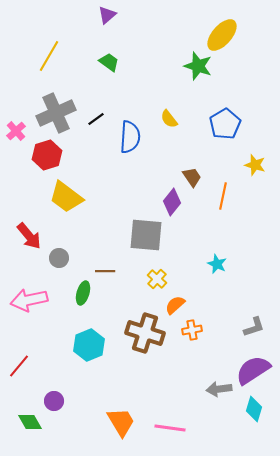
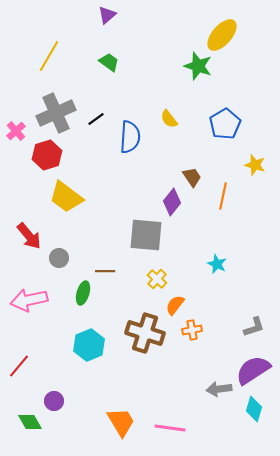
orange semicircle: rotated 10 degrees counterclockwise
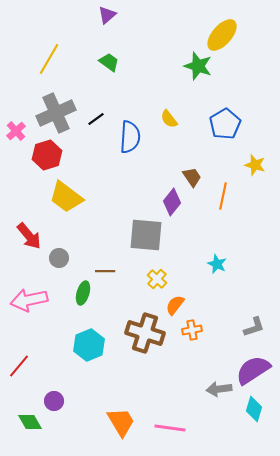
yellow line: moved 3 px down
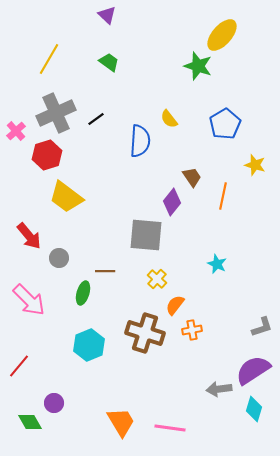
purple triangle: rotated 36 degrees counterclockwise
blue semicircle: moved 10 px right, 4 px down
pink arrow: rotated 123 degrees counterclockwise
gray L-shape: moved 8 px right
purple circle: moved 2 px down
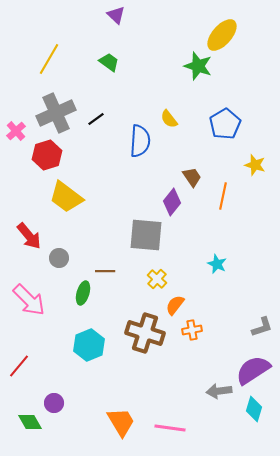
purple triangle: moved 9 px right
gray arrow: moved 2 px down
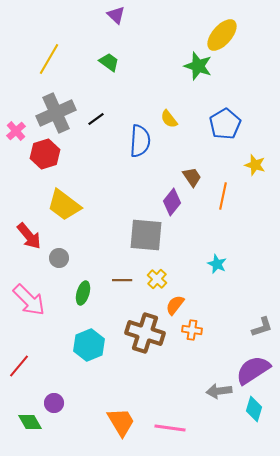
red hexagon: moved 2 px left, 1 px up
yellow trapezoid: moved 2 px left, 8 px down
brown line: moved 17 px right, 9 px down
orange cross: rotated 18 degrees clockwise
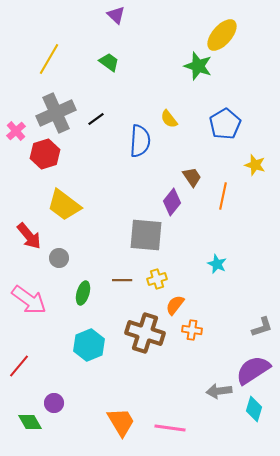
yellow cross: rotated 30 degrees clockwise
pink arrow: rotated 9 degrees counterclockwise
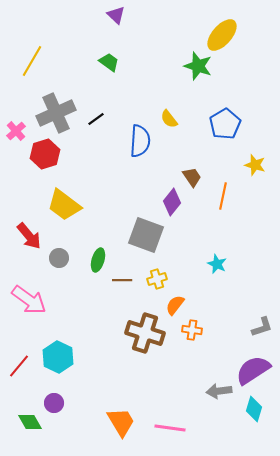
yellow line: moved 17 px left, 2 px down
gray square: rotated 15 degrees clockwise
green ellipse: moved 15 px right, 33 px up
cyan hexagon: moved 31 px left, 12 px down; rotated 12 degrees counterclockwise
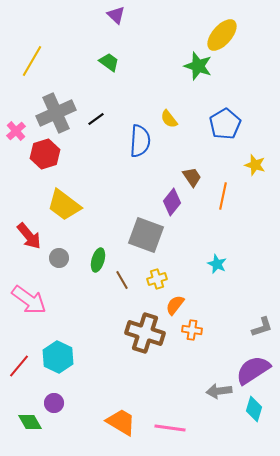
brown line: rotated 60 degrees clockwise
orange trapezoid: rotated 28 degrees counterclockwise
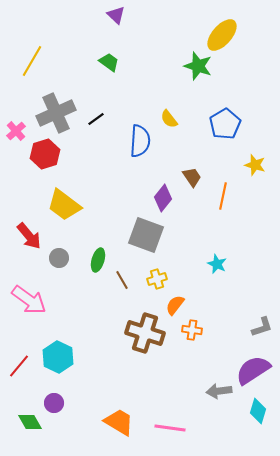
purple diamond: moved 9 px left, 4 px up
cyan diamond: moved 4 px right, 2 px down
orange trapezoid: moved 2 px left
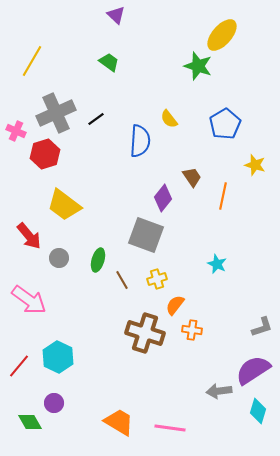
pink cross: rotated 24 degrees counterclockwise
